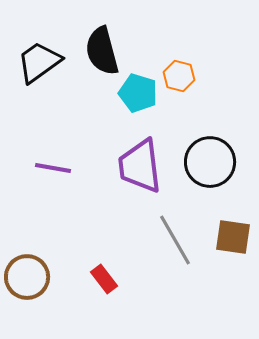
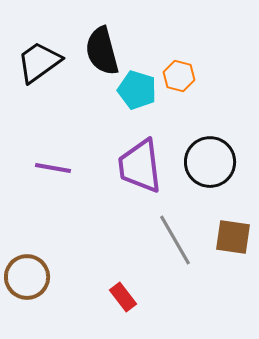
cyan pentagon: moved 1 px left, 3 px up
red rectangle: moved 19 px right, 18 px down
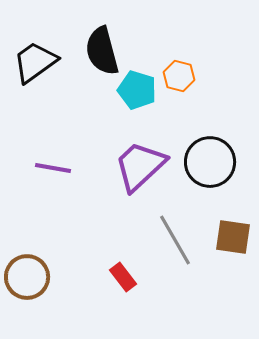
black trapezoid: moved 4 px left
purple trapezoid: rotated 54 degrees clockwise
red rectangle: moved 20 px up
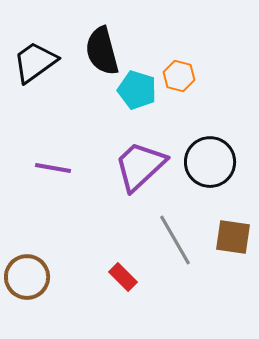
red rectangle: rotated 8 degrees counterclockwise
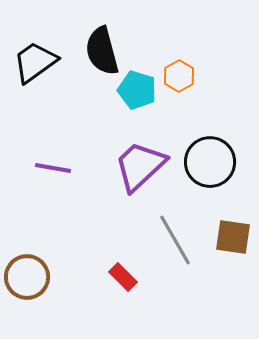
orange hexagon: rotated 16 degrees clockwise
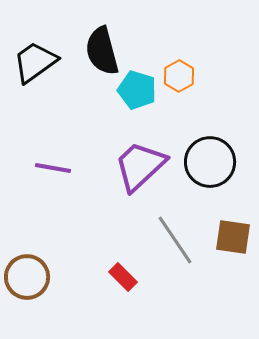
gray line: rotated 4 degrees counterclockwise
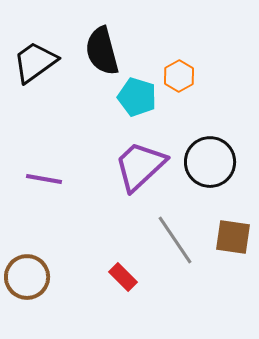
cyan pentagon: moved 7 px down
purple line: moved 9 px left, 11 px down
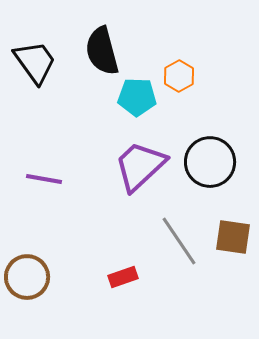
black trapezoid: rotated 90 degrees clockwise
cyan pentagon: rotated 15 degrees counterclockwise
gray line: moved 4 px right, 1 px down
red rectangle: rotated 64 degrees counterclockwise
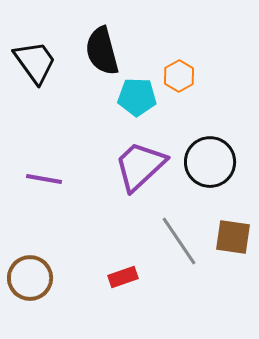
brown circle: moved 3 px right, 1 px down
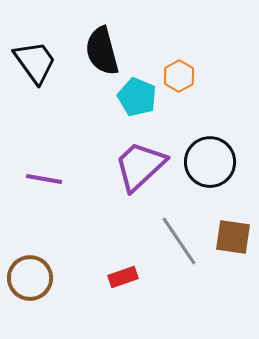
cyan pentagon: rotated 21 degrees clockwise
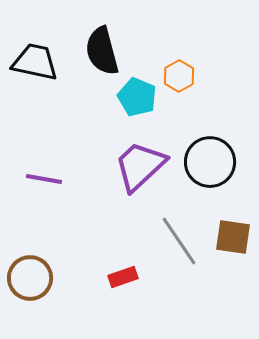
black trapezoid: rotated 42 degrees counterclockwise
